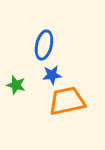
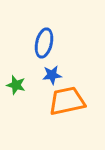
blue ellipse: moved 2 px up
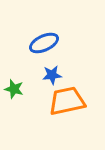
blue ellipse: rotated 52 degrees clockwise
green star: moved 2 px left, 4 px down
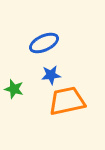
blue star: moved 1 px left
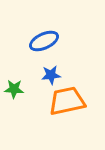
blue ellipse: moved 2 px up
green star: rotated 12 degrees counterclockwise
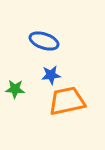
blue ellipse: rotated 44 degrees clockwise
green star: moved 1 px right
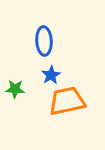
blue ellipse: rotated 68 degrees clockwise
blue star: rotated 24 degrees counterclockwise
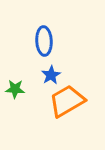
orange trapezoid: rotated 18 degrees counterclockwise
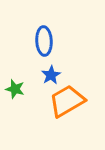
green star: rotated 12 degrees clockwise
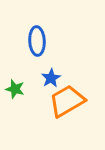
blue ellipse: moved 7 px left
blue star: moved 3 px down
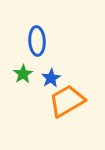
green star: moved 8 px right, 15 px up; rotated 24 degrees clockwise
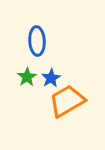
green star: moved 4 px right, 3 px down
